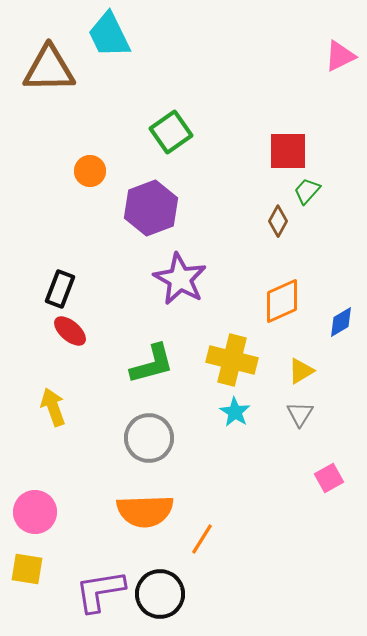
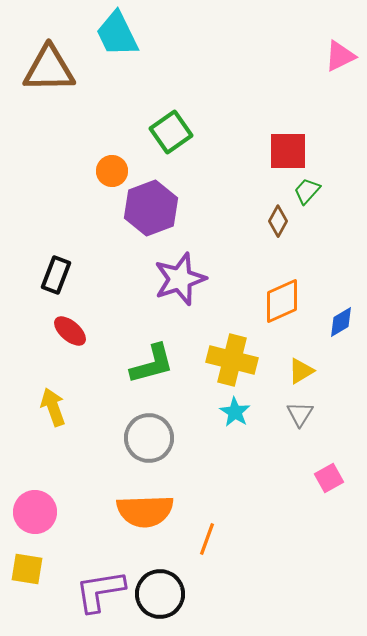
cyan trapezoid: moved 8 px right, 1 px up
orange circle: moved 22 px right
purple star: rotated 24 degrees clockwise
black rectangle: moved 4 px left, 14 px up
orange line: moved 5 px right; rotated 12 degrees counterclockwise
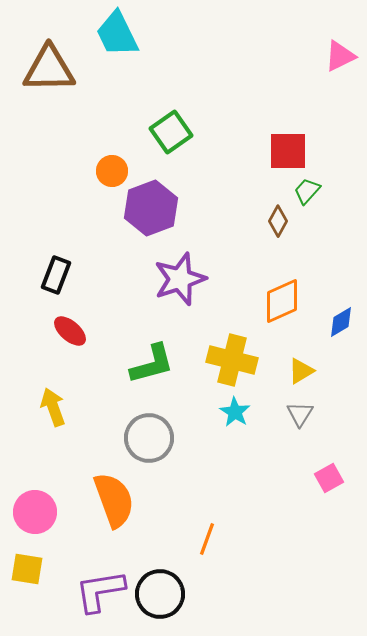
orange semicircle: moved 31 px left, 11 px up; rotated 108 degrees counterclockwise
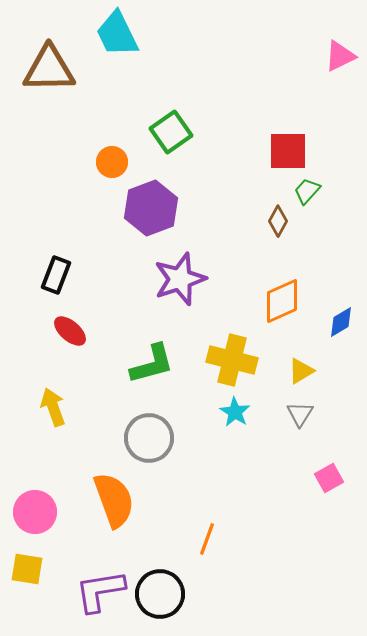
orange circle: moved 9 px up
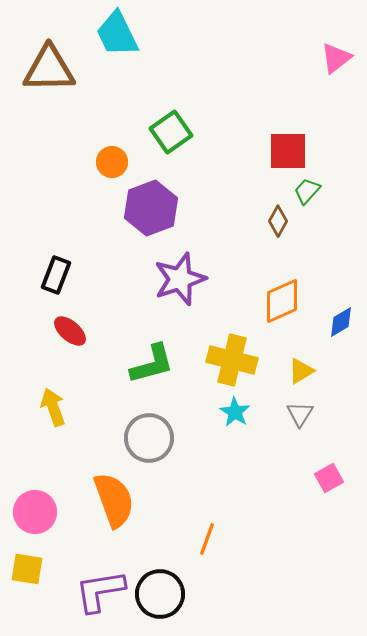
pink triangle: moved 4 px left, 2 px down; rotated 12 degrees counterclockwise
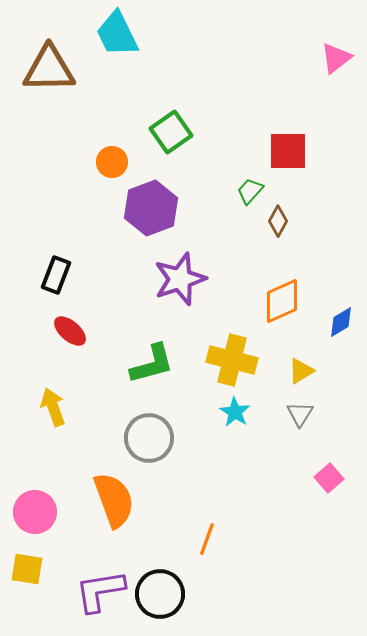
green trapezoid: moved 57 px left
pink square: rotated 12 degrees counterclockwise
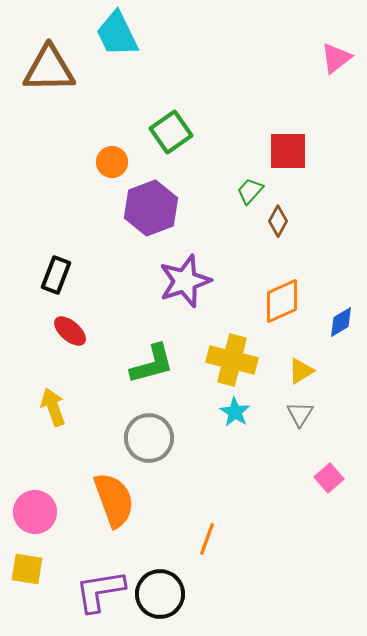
purple star: moved 5 px right, 2 px down
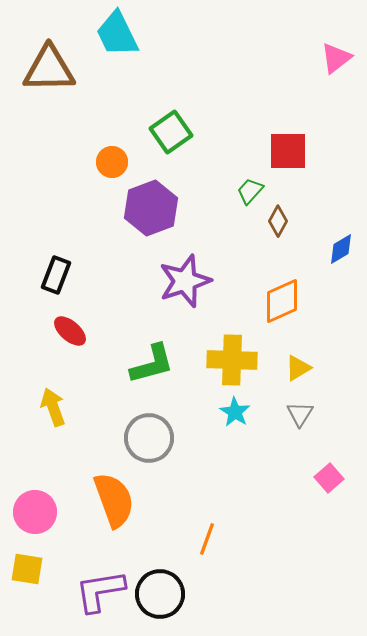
blue diamond: moved 73 px up
yellow cross: rotated 12 degrees counterclockwise
yellow triangle: moved 3 px left, 3 px up
